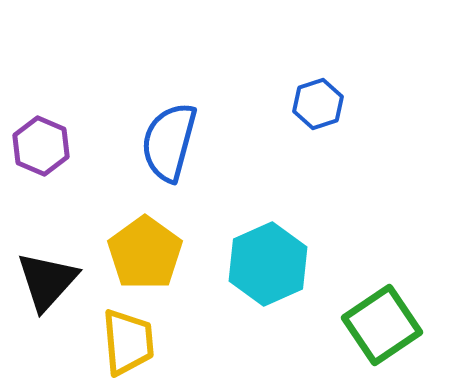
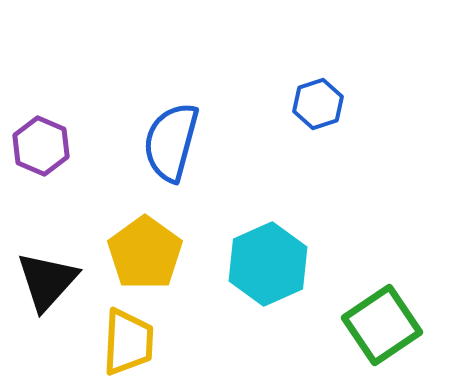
blue semicircle: moved 2 px right
yellow trapezoid: rotated 8 degrees clockwise
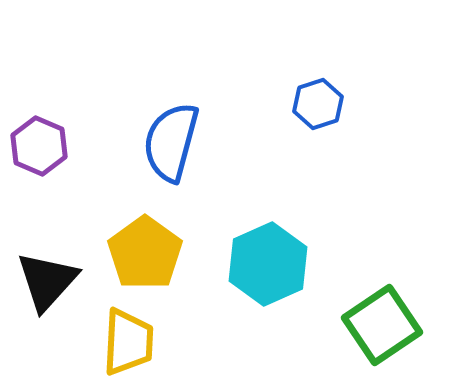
purple hexagon: moved 2 px left
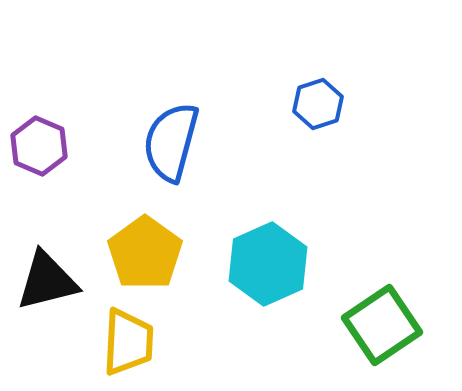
black triangle: rotated 34 degrees clockwise
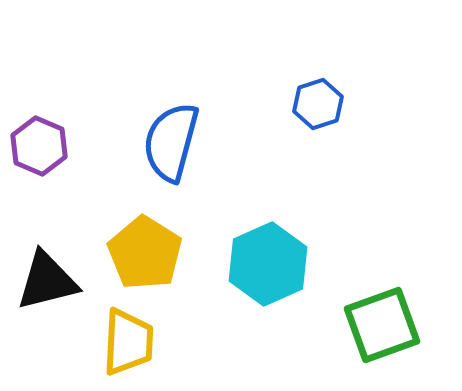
yellow pentagon: rotated 4 degrees counterclockwise
green square: rotated 14 degrees clockwise
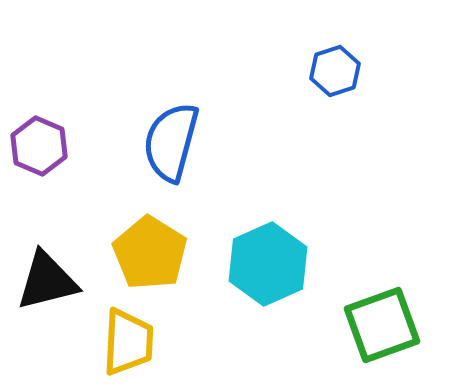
blue hexagon: moved 17 px right, 33 px up
yellow pentagon: moved 5 px right
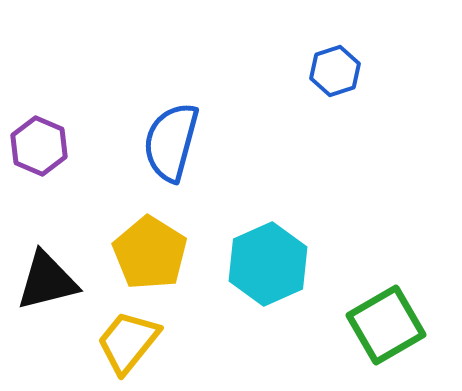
green square: moved 4 px right; rotated 10 degrees counterclockwise
yellow trapezoid: rotated 144 degrees counterclockwise
